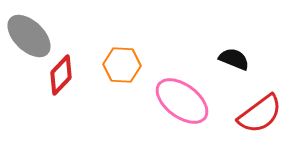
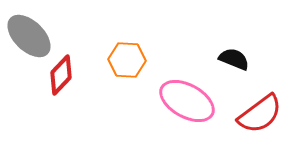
orange hexagon: moved 5 px right, 5 px up
pink ellipse: moved 5 px right; rotated 8 degrees counterclockwise
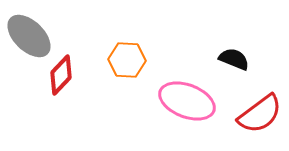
pink ellipse: rotated 8 degrees counterclockwise
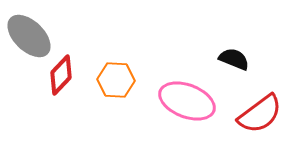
orange hexagon: moved 11 px left, 20 px down
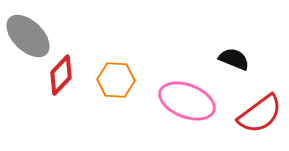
gray ellipse: moved 1 px left
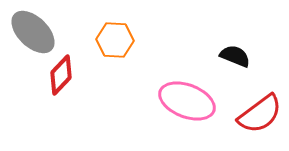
gray ellipse: moved 5 px right, 4 px up
black semicircle: moved 1 px right, 3 px up
orange hexagon: moved 1 px left, 40 px up
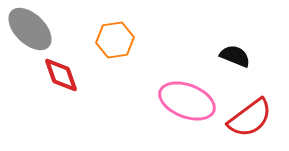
gray ellipse: moved 3 px left, 3 px up
orange hexagon: rotated 12 degrees counterclockwise
red diamond: rotated 63 degrees counterclockwise
red semicircle: moved 10 px left, 4 px down
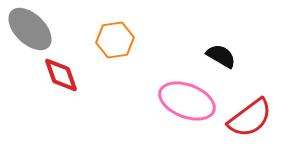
black semicircle: moved 14 px left; rotated 8 degrees clockwise
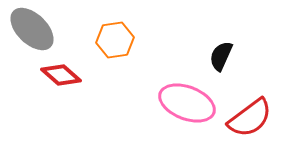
gray ellipse: moved 2 px right
black semicircle: rotated 96 degrees counterclockwise
red diamond: rotated 30 degrees counterclockwise
pink ellipse: moved 2 px down
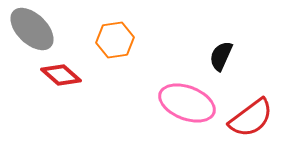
red semicircle: moved 1 px right
